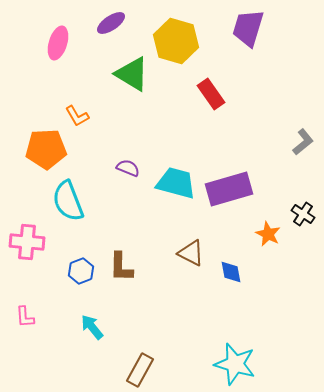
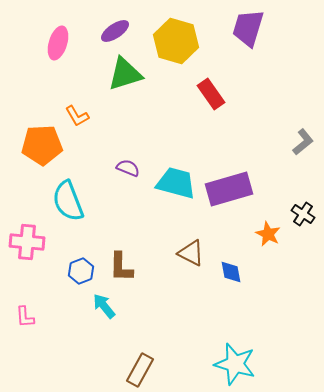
purple ellipse: moved 4 px right, 8 px down
green triangle: moved 7 px left; rotated 48 degrees counterclockwise
orange pentagon: moved 4 px left, 4 px up
cyan arrow: moved 12 px right, 21 px up
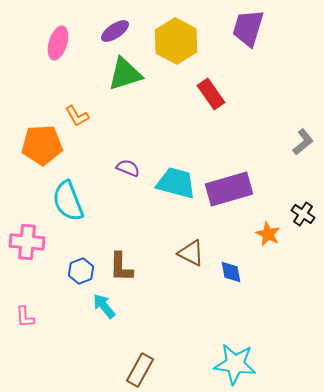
yellow hexagon: rotated 12 degrees clockwise
cyan star: rotated 9 degrees counterclockwise
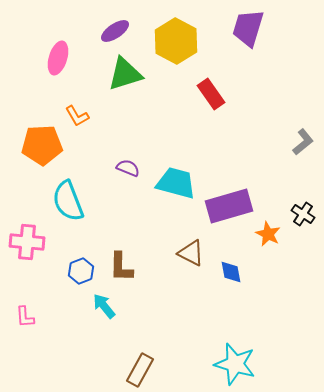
pink ellipse: moved 15 px down
purple rectangle: moved 17 px down
cyan star: rotated 9 degrees clockwise
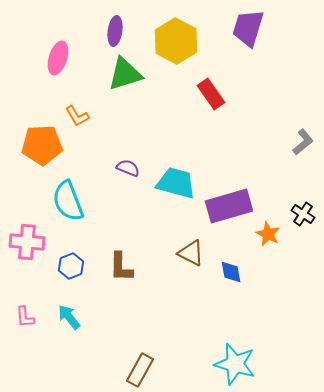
purple ellipse: rotated 48 degrees counterclockwise
blue hexagon: moved 10 px left, 5 px up
cyan arrow: moved 35 px left, 11 px down
